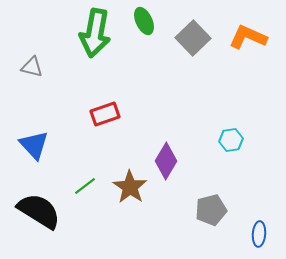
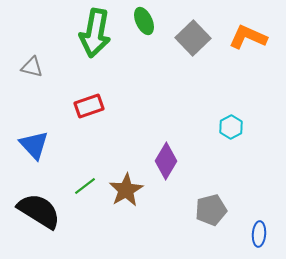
red rectangle: moved 16 px left, 8 px up
cyan hexagon: moved 13 px up; rotated 20 degrees counterclockwise
brown star: moved 4 px left, 3 px down; rotated 8 degrees clockwise
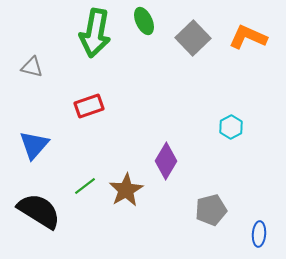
blue triangle: rotated 24 degrees clockwise
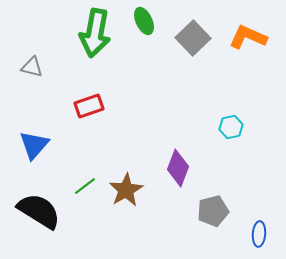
cyan hexagon: rotated 15 degrees clockwise
purple diamond: moved 12 px right, 7 px down; rotated 9 degrees counterclockwise
gray pentagon: moved 2 px right, 1 px down
